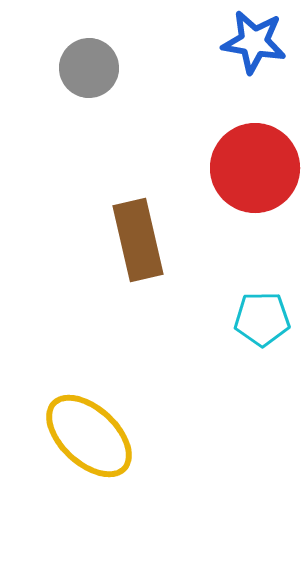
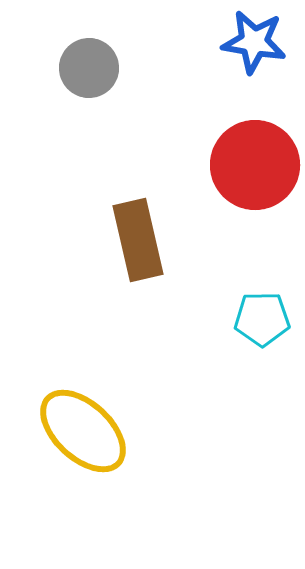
red circle: moved 3 px up
yellow ellipse: moved 6 px left, 5 px up
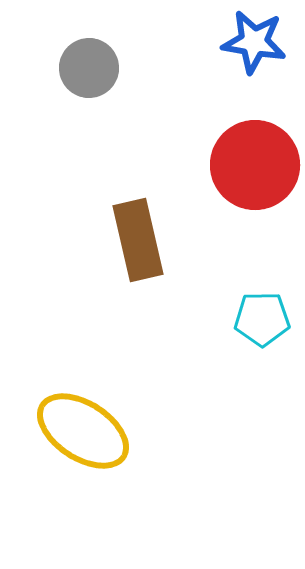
yellow ellipse: rotated 10 degrees counterclockwise
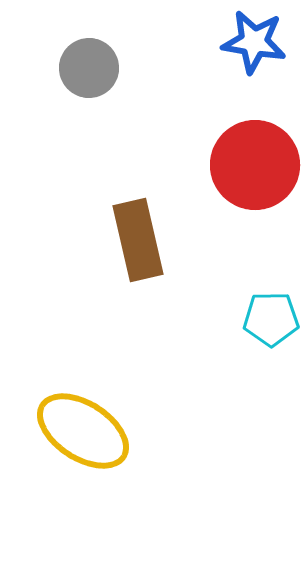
cyan pentagon: moved 9 px right
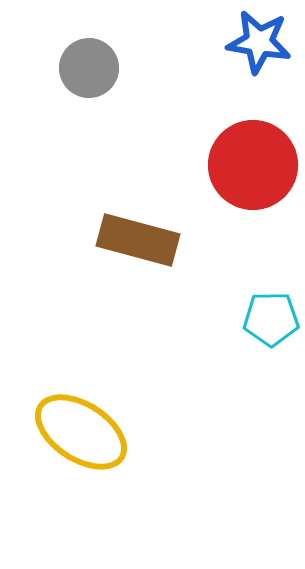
blue star: moved 5 px right
red circle: moved 2 px left
brown rectangle: rotated 62 degrees counterclockwise
yellow ellipse: moved 2 px left, 1 px down
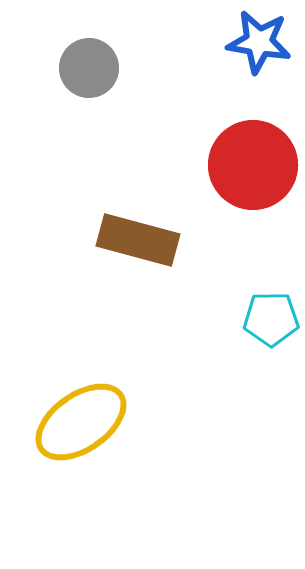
yellow ellipse: moved 10 px up; rotated 68 degrees counterclockwise
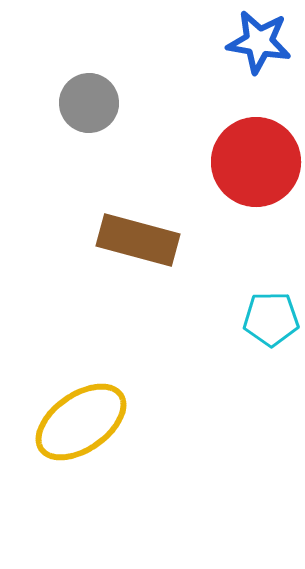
gray circle: moved 35 px down
red circle: moved 3 px right, 3 px up
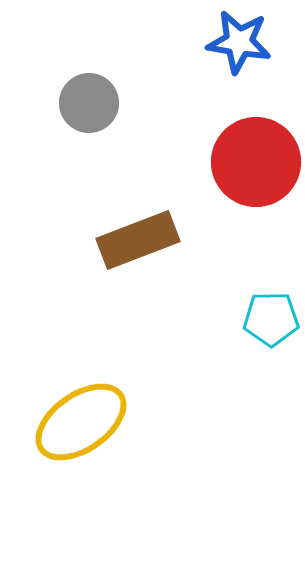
blue star: moved 20 px left
brown rectangle: rotated 36 degrees counterclockwise
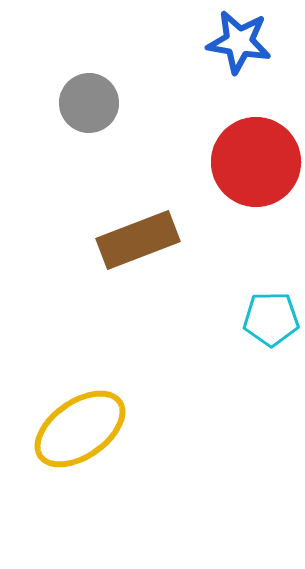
yellow ellipse: moved 1 px left, 7 px down
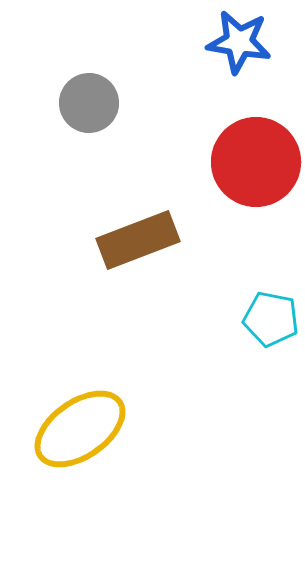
cyan pentagon: rotated 12 degrees clockwise
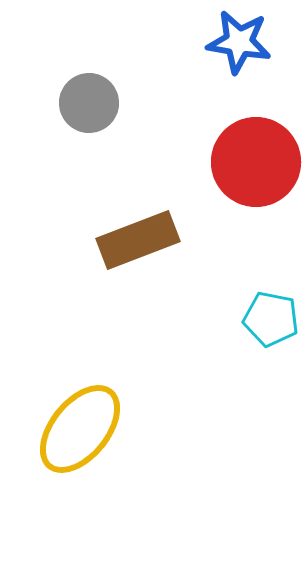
yellow ellipse: rotated 16 degrees counterclockwise
